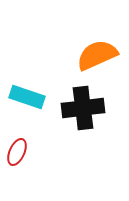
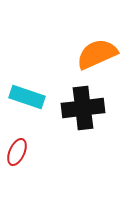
orange semicircle: moved 1 px up
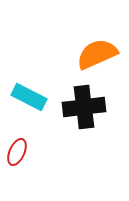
cyan rectangle: moved 2 px right; rotated 8 degrees clockwise
black cross: moved 1 px right, 1 px up
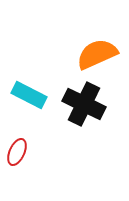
cyan rectangle: moved 2 px up
black cross: moved 3 px up; rotated 33 degrees clockwise
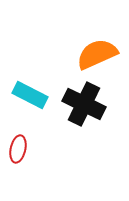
cyan rectangle: moved 1 px right
red ellipse: moved 1 px right, 3 px up; rotated 12 degrees counterclockwise
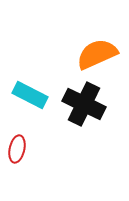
red ellipse: moved 1 px left
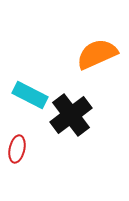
black cross: moved 13 px left, 11 px down; rotated 27 degrees clockwise
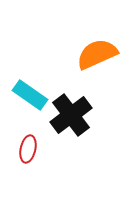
cyan rectangle: rotated 8 degrees clockwise
red ellipse: moved 11 px right
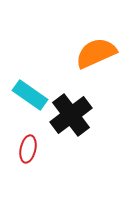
orange semicircle: moved 1 px left, 1 px up
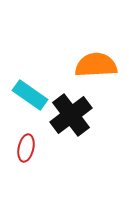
orange semicircle: moved 12 px down; rotated 21 degrees clockwise
red ellipse: moved 2 px left, 1 px up
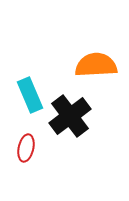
cyan rectangle: rotated 32 degrees clockwise
black cross: moved 1 px left, 1 px down
